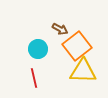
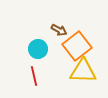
brown arrow: moved 1 px left, 1 px down
red line: moved 2 px up
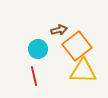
brown arrow: rotated 42 degrees counterclockwise
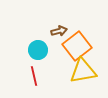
brown arrow: moved 1 px down
cyan circle: moved 1 px down
yellow triangle: rotated 12 degrees counterclockwise
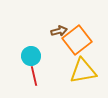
orange square: moved 6 px up
cyan circle: moved 7 px left, 6 px down
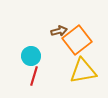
red line: rotated 30 degrees clockwise
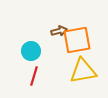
orange square: rotated 28 degrees clockwise
cyan circle: moved 5 px up
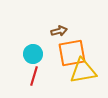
orange square: moved 5 px left, 13 px down
cyan circle: moved 2 px right, 3 px down
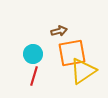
yellow triangle: rotated 24 degrees counterclockwise
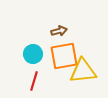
orange square: moved 8 px left, 3 px down
yellow triangle: rotated 28 degrees clockwise
red line: moved 5 px down
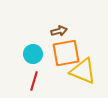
orange square: moved 2 px right, 3 px up
yellow triangle: rotated 28 degrees clockwise
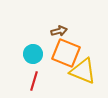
orange square: rotated 32 degrees clockwise
